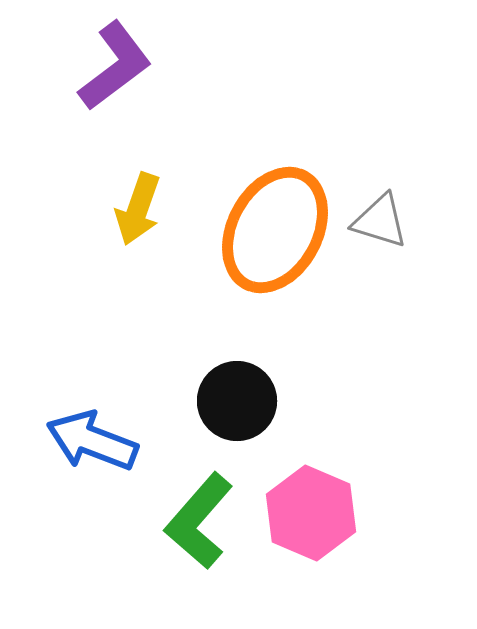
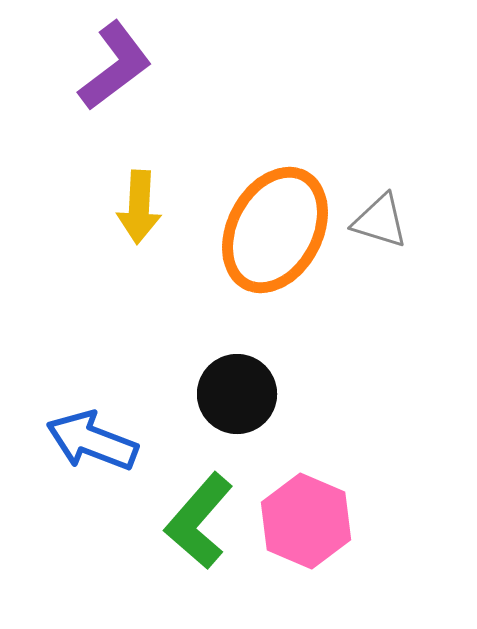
yellow arrow: moved 1 px right, 2 px up; rotated 16 degrees counterclockwise
black circle: moved 7 px up
pink hexagon: moved 5 px left, 8 px down
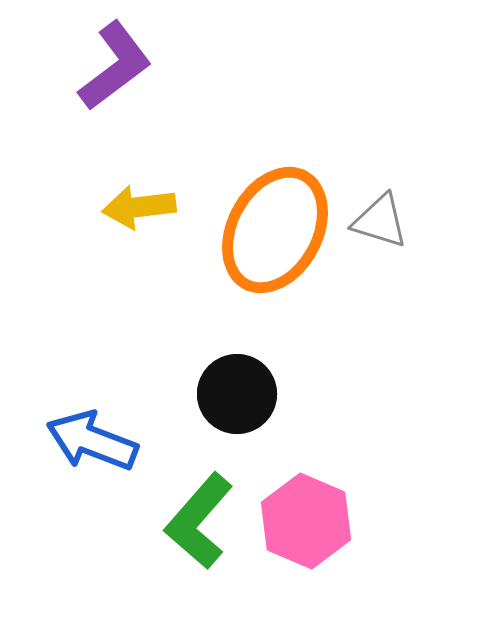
yellow arrow: rotated 80 degrees clockwise
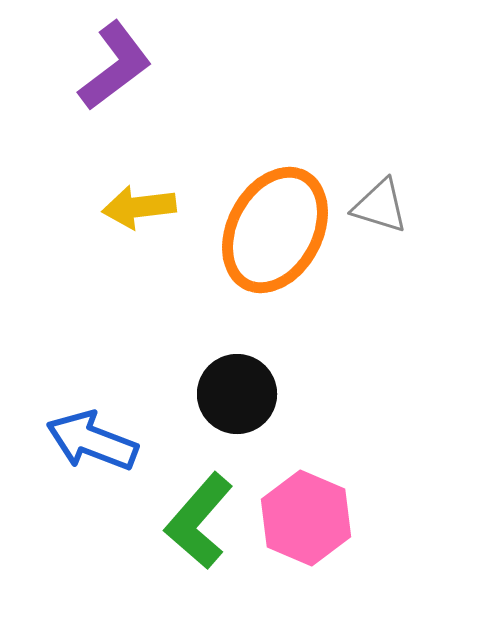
gray triangle: moved 15 px up
pink hexagon: moved 3 px up
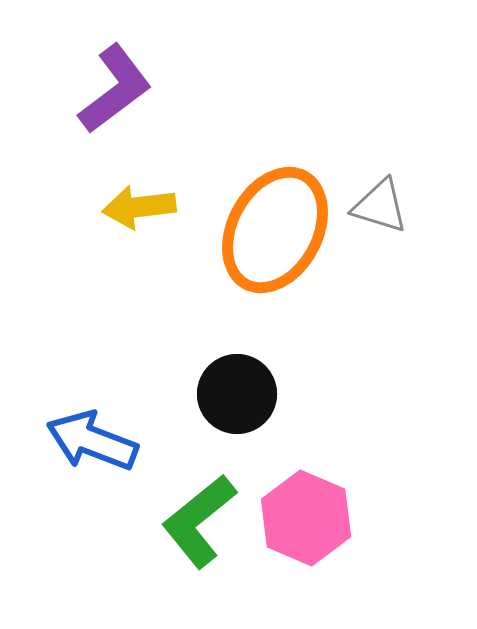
purple L-shape: moved 23 px down
green L-shape: rotated 10 degrees clockwise
